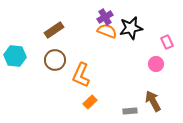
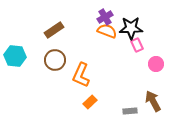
black star: rotated 10 degrees clockwise
pink rectangle: moved 30 px left, 3 px down
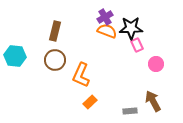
brown rectangle: moved 1 px right, 1 px down; rotated 42 degrees counterclockwise
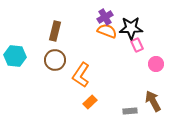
orange L-shape: rotated 10 degrees clockwise
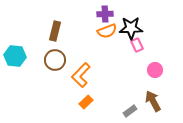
purple cross: moved 3 px up; rotated 28 degrees clockwise
orange semicircle: rotated 138 degrees clockwise
pink circle: moved 1 px left, 6 px down
orange L-shape: rotated 10 degrees clockwise
orange rectangle: moved 4 px left
gray rectangle: rotated 32 degrees counterclockwise
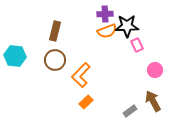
black star: moved 4 px left, 2 px up
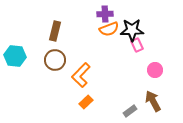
black star: moved 5 px right, 4 px down
orange semicircle: moved 2 px right, 2 px up
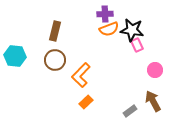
black star: rotated 10 degrees clockwise
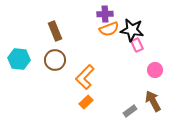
brown rectangle: rotated 36 degrees counterclockwise
cyan hexagon: moved 4 px right, 3 px down
orange L-shape: moved 4 px right, 2 px down
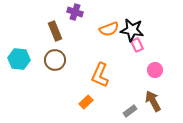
purple cross: moved 30 px left, 2 px up; rotated 21 degrees clockwise
orange L-shape: moved 15 px right, 2 px up; rotated 20 degrees counterclockwise
